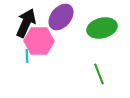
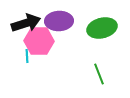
purple ellipse: moved 2 px left, 4 px down; rotated 48 degrees clockwise
black arrow: rotated 48 degrees clockwise
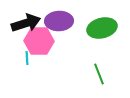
cyan line: moved 2 px down
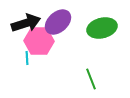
purple ellipse: moved 1 px left, 1 px down; rotated 40 degrees counterclockwise
green line: moved 8 px left, 5 px down
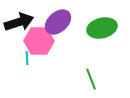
black arrow: moved 7 px left, 1 px up
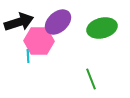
cyan line: moved 1 px right, 2 px up
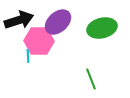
black arrow: moved 2 px up
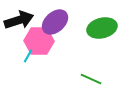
purple ellipse: moved 3 px left
cyan line: rotated 32 degrees clockwise
green line: rotated 45 degrees counterclockwise
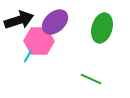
green ellipse: rotated 60 degrees counterclockwise
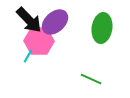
black arrow: moved 10 px right; rotated 64 degrees clockwise
green ellipse: rotated 8 degrees counterclockwise
